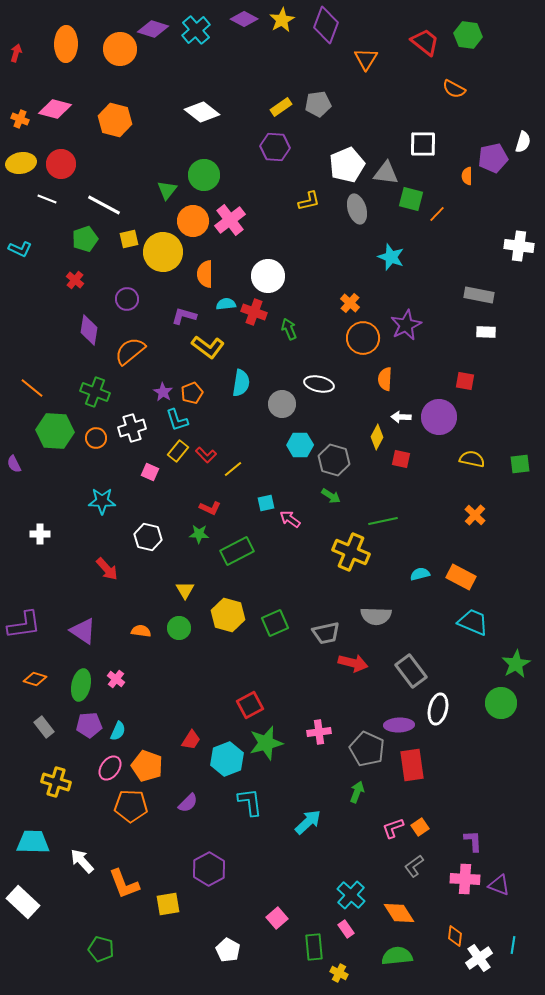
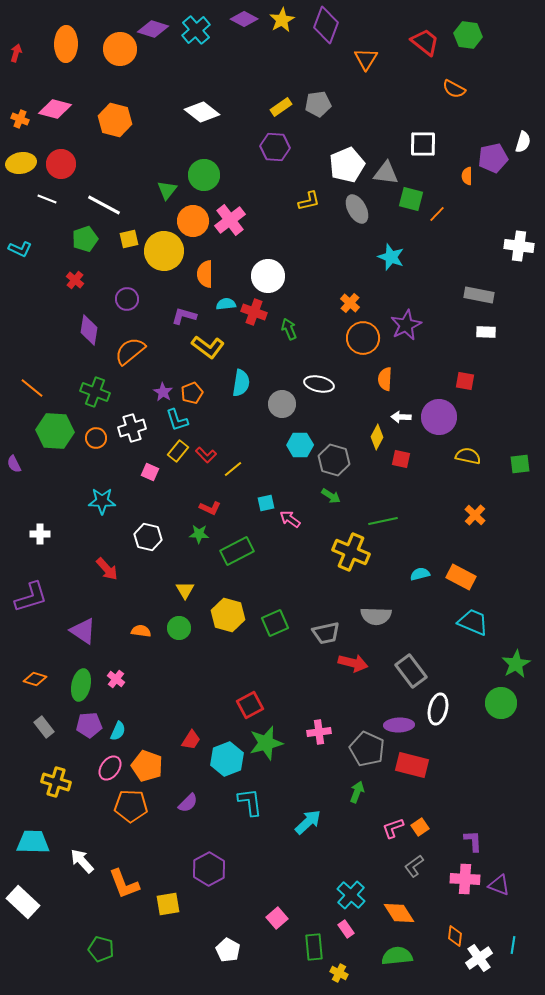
gray ellipse at (357, 209): rotated 12 degrees counterclockwise
yellow circle at (163, 252): moved 1 px right, 1 px up
yellow semicircle at (472, 459): moved 4 px left, 3 px up
purple L-shape at (24, 625): moved 7 px right, 28 px up; rotated 9 degrees counterclockwise
red rectangle at (412, 765): rotated 68 degrees counterclockwise
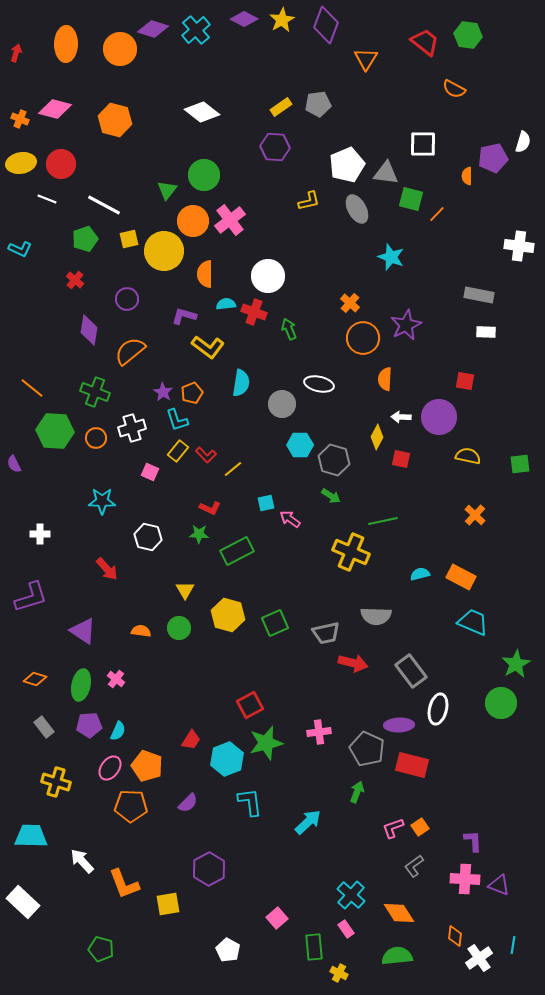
cyan trapezoid at (33, 842): moved 2 px left, 6 px up
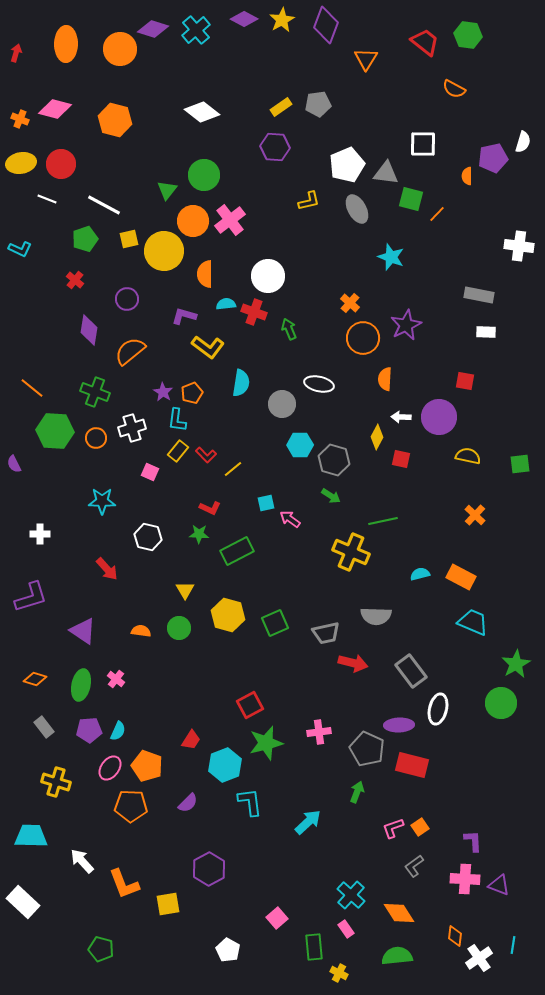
cyan L-shape at (177, 420): rotated 25 degrees clockwise
purple pentagon at (89, 725): moved 5 px down
cyan hexagon at (227, 759): moved 2 px left, 6 px down
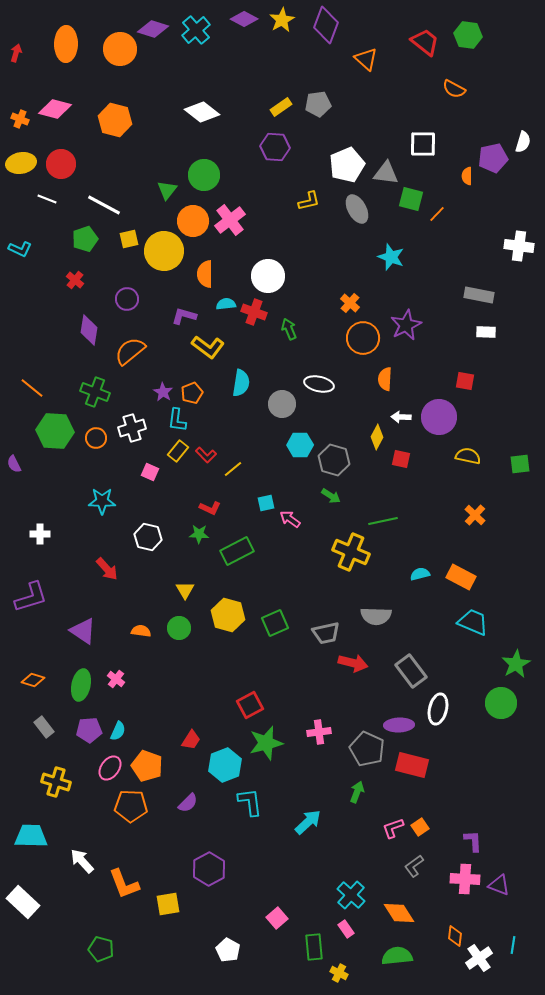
orange triangle at (366, 59): rotated 20 degrees counterclockwise
orange diamond at (35, 679): moved 2 px left, 1 px down
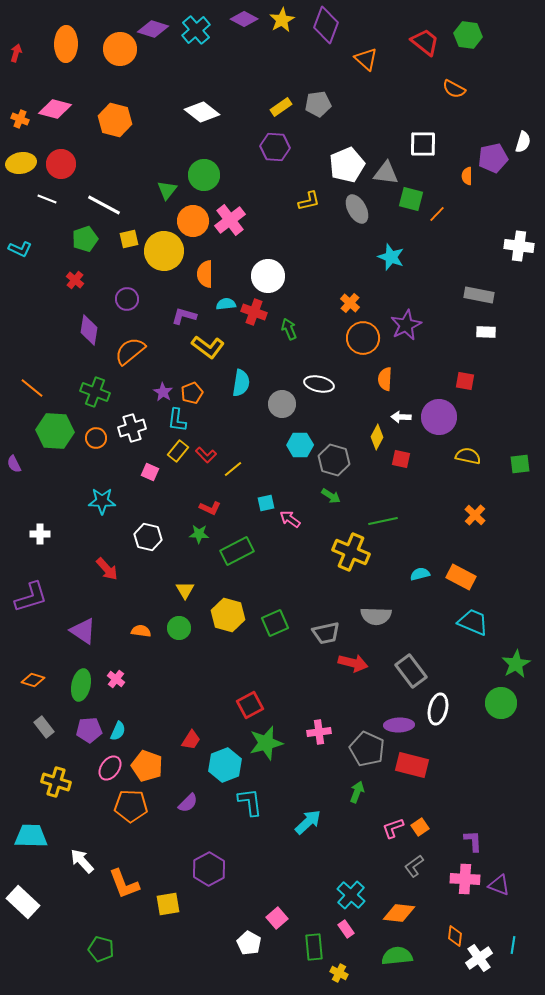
orange diamond at (399, 913): rotated 52 degrees counterclockwise
white pentagon at (228, 950): moved 21 px right, 7 px up
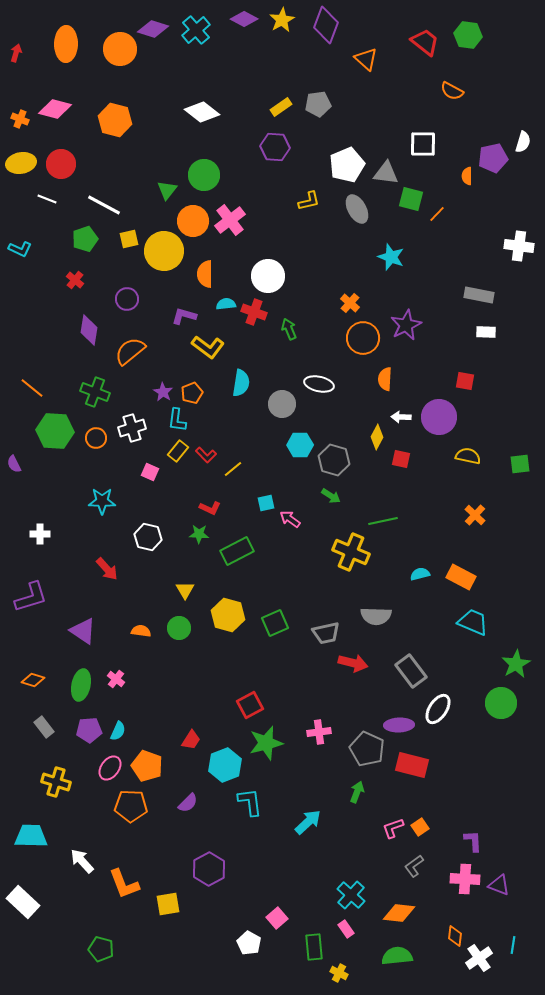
orange semicircle at (454, 89): moved 2 px left, 2 px down
white ellipse at (438, 709): rotated 20 degrees clockwise
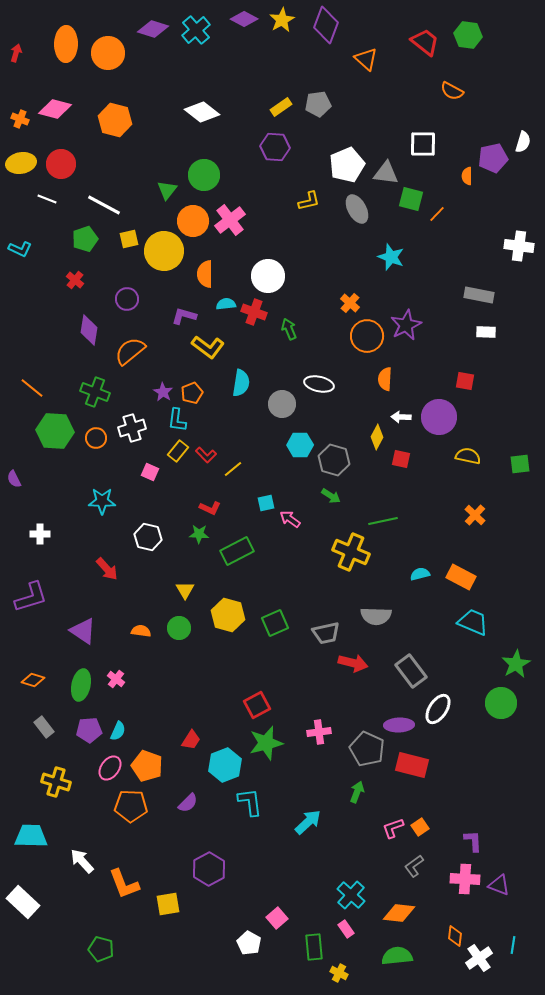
orange circle at (120, 49): moved 12 px left, 4 px down
orange circle at (363, 338): moved 4 px right, 2 px up
purple semicircle at (14, 464): moved 15 px down
red square at (250, 705): moved 7 px right
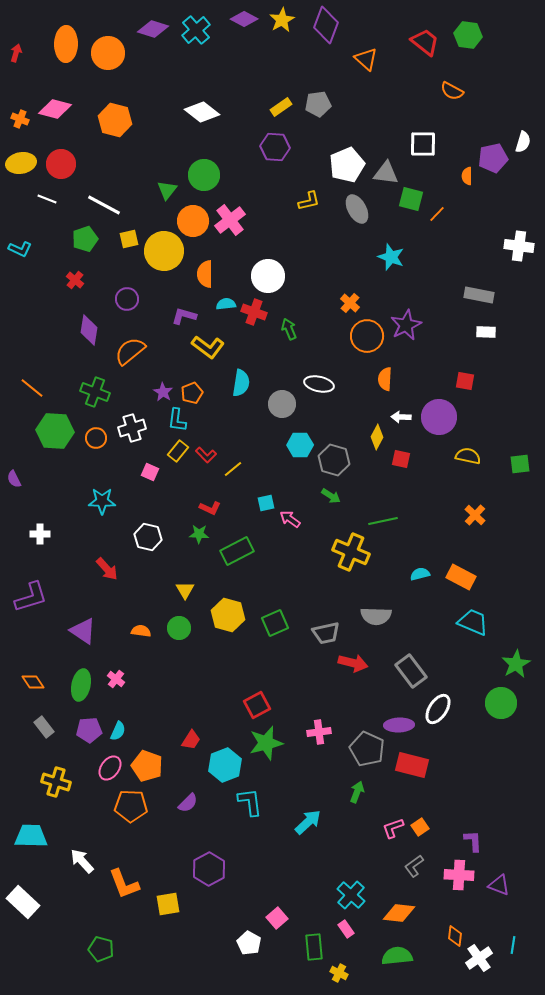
orange diamond at (33, 680): moved 2 px down; rotated 40 degrees clockwise
pink cross at (465, 879): moved 6 px left, 4 px up
